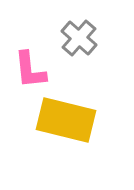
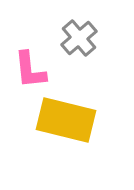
gray cross: rotated 9 degrees clockwise
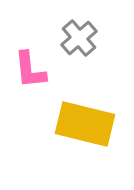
yellow rectangle: moved 19 px right, 4 px down
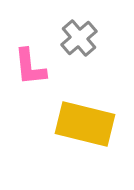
pink L-shape: moved 3 px up
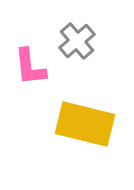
gray cross: moved 2 px left, 3 px down
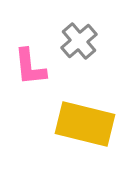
gray cross: moved 2 px right
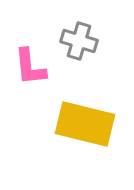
gray cross: rotated 33 degrees counterclockwise
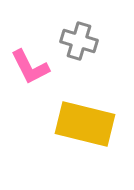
pink L-shape: rotated 21 degrees counterclockwise
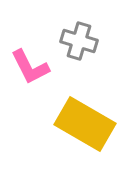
yellow rectangle: rotated 16 degrees clockwise
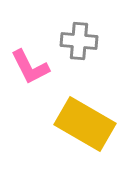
gray cross: rotated 12 degrees counterclockwise
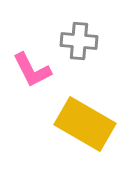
pink L-shape: moved 2 px right, 3 px down
